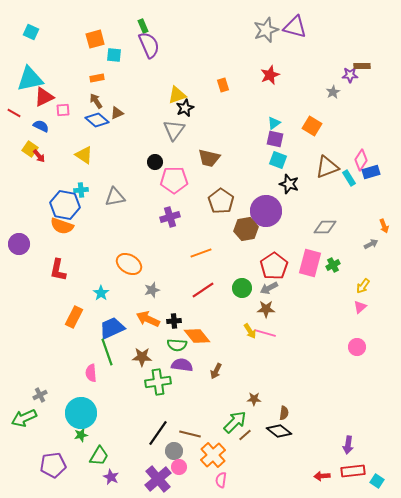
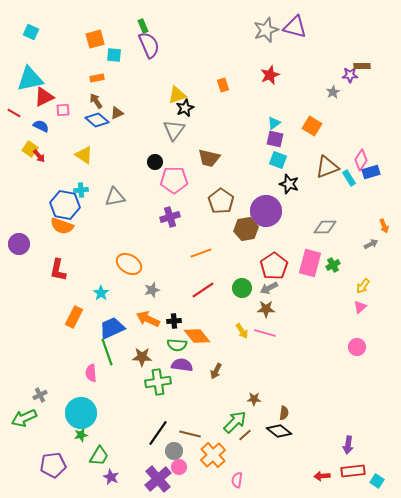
yellow arrow at (250, 331): moved 8 px left
pink semicircle at (221, 480): moved 16 px right
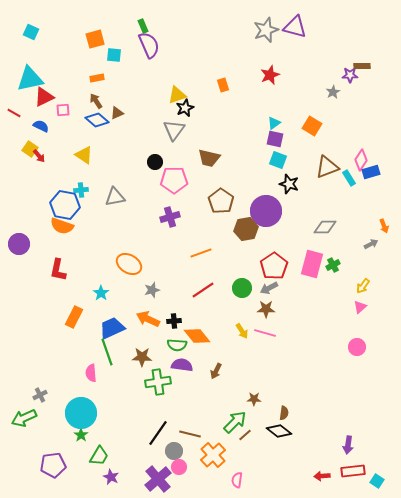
pink rectangle at (310, 263): moved 2 px right, 1 px down
green star at (81, 435): rotated 24 degrees counterclockwise
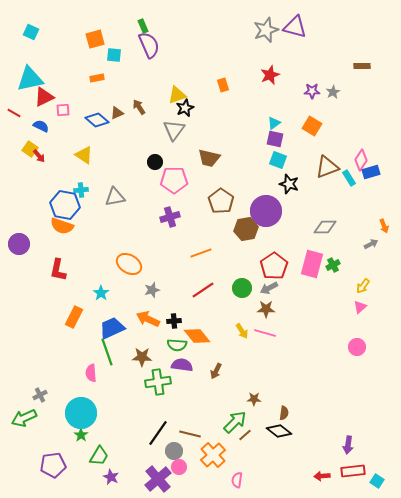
purple star at (350, 75): moved 38 px left, 16 px down
brown arrow at (96, 101): moved 43 px right, 6 px down
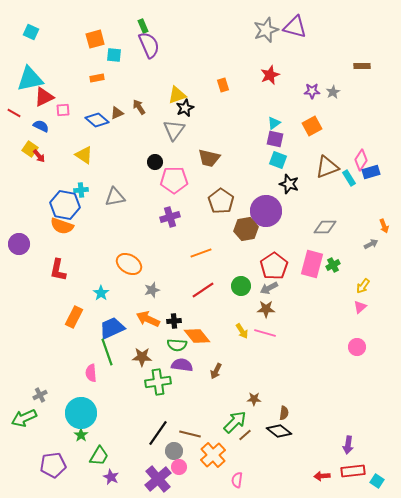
orange square at (312, 126): rotated 30 degrees clockwise
green circle at (242, 288): moved 1 px left, 2 px up
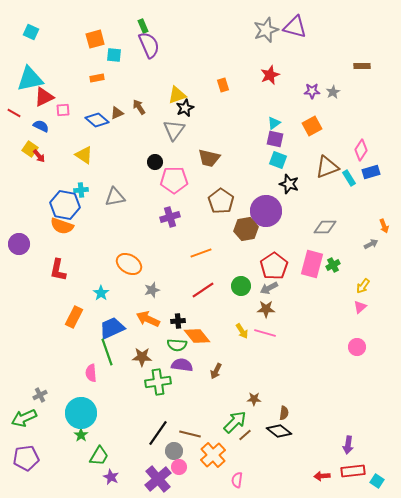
pink diamond at (361, 160): moved 10 px up
black cross at (174, 321): moved 4 px right
purple pentagon at (53, 465): moved 27 px left, 7 px up
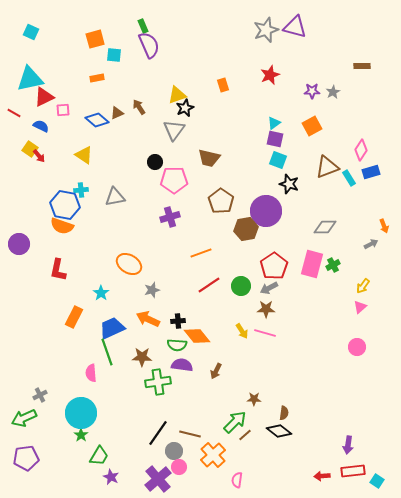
red line at (203, 290): moved 6 px right, 5 px up
